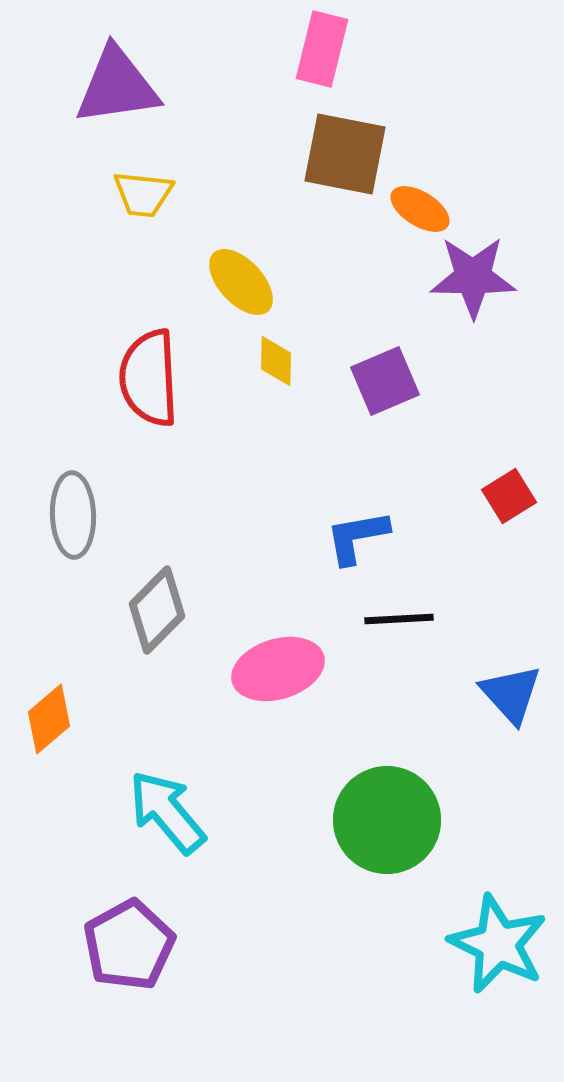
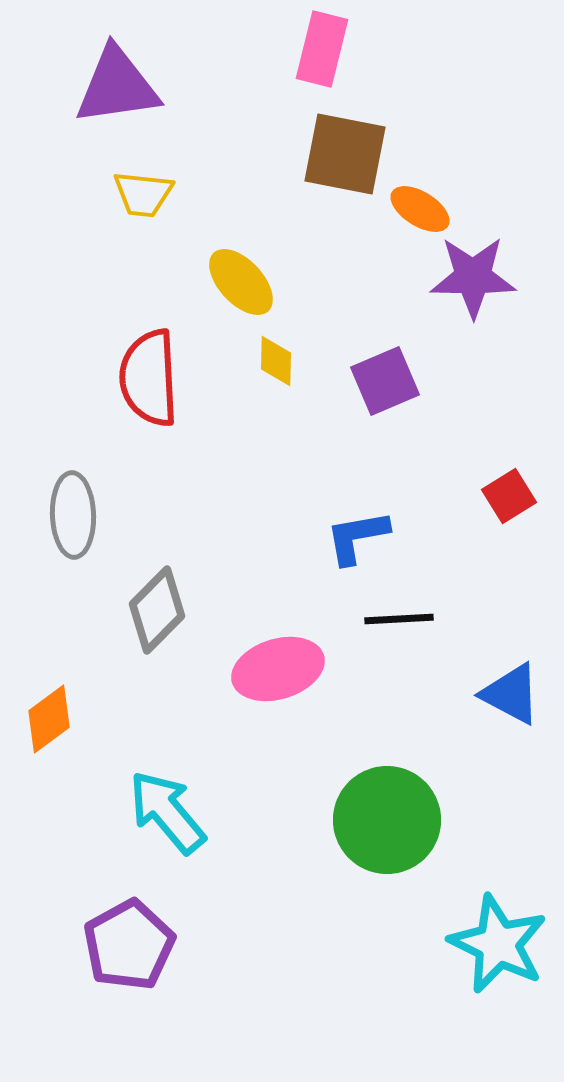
blue triangle: rotated 20 degrees counterclockwise
orange diamond: rotated 4 degrees clockwise
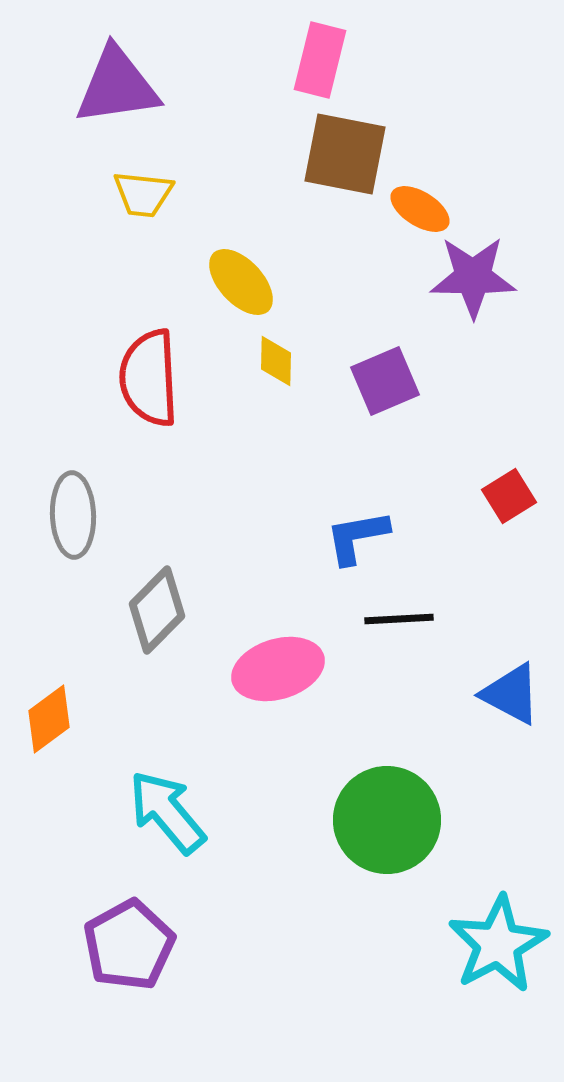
pink rectangle: moved 2 px left, 11 px down
cyan star: rotated 18 degrees clockwise
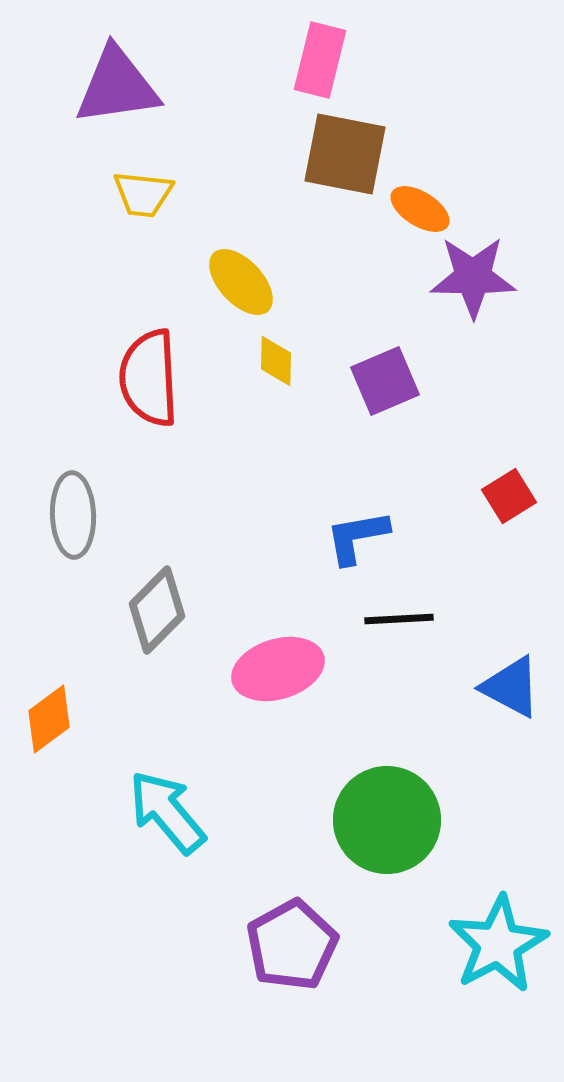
blue triangle: moved 7 px up
purple pentagon: moved 163 px right
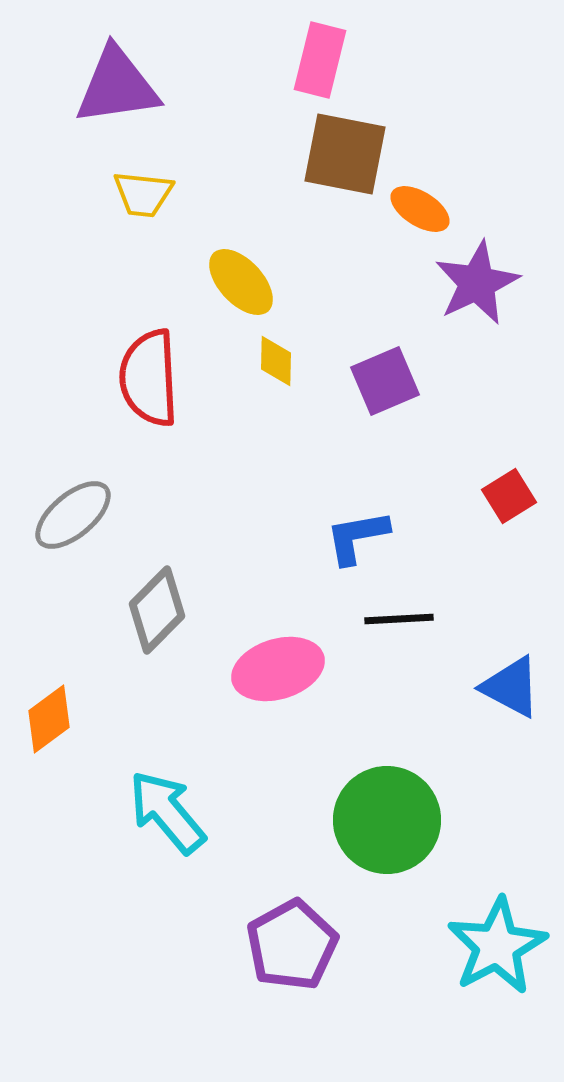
purple star: moved 4 px right, 6 px down; rotated 26 degrees counterclockwise
gray ellipse: rotated 52 degrees clockwise
cyan star: moved 1 px left, 2 px down
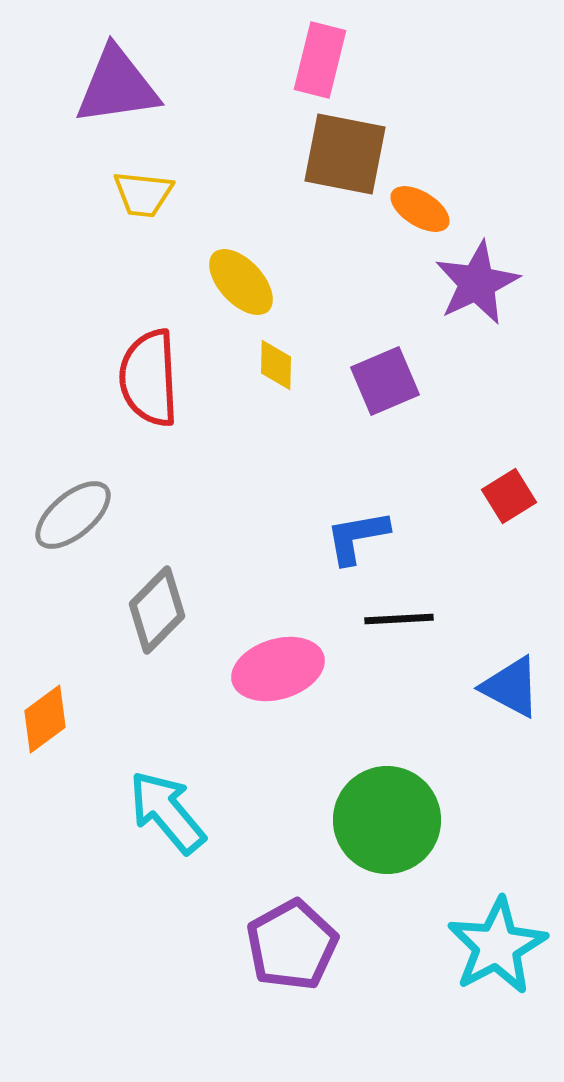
yellow diamond: moved 4 px down
orange diamond: moved 4 px left
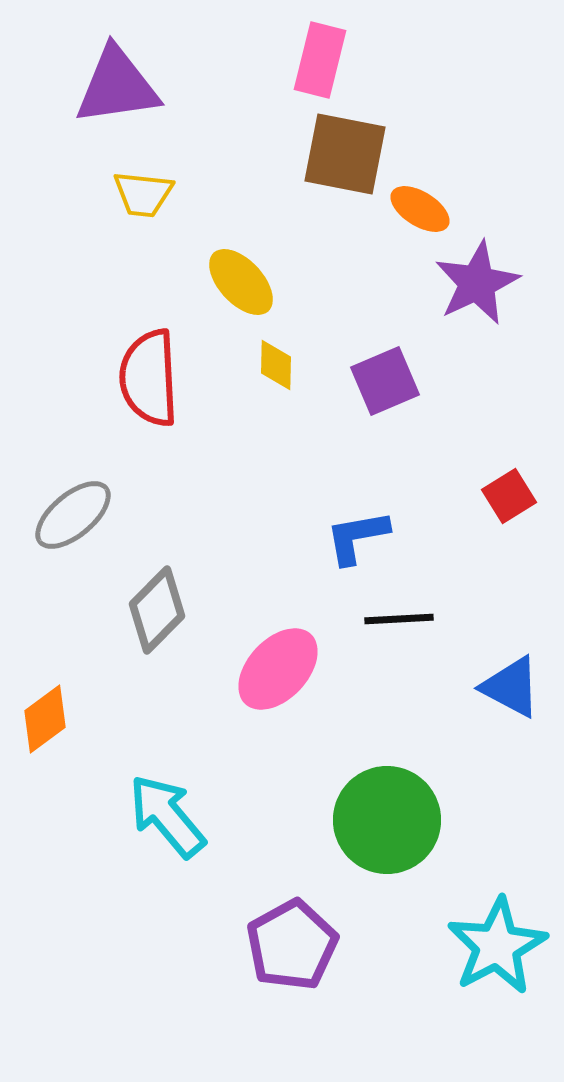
pink ellipse: rotated 30 degrees counterclockwise
cyan arrow: moved 4 px down
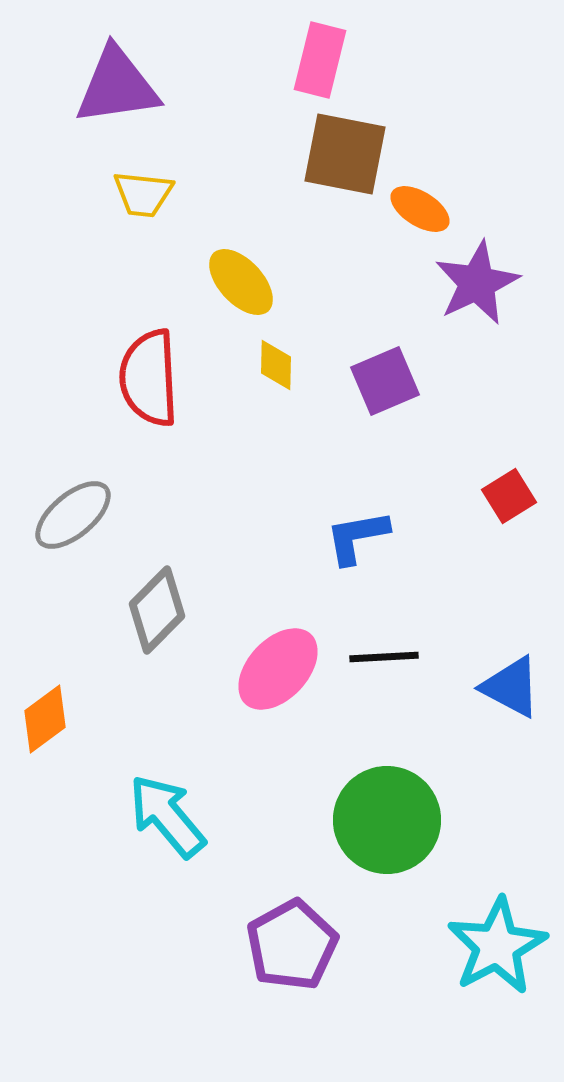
black line: moved 15 px left, 38 px down
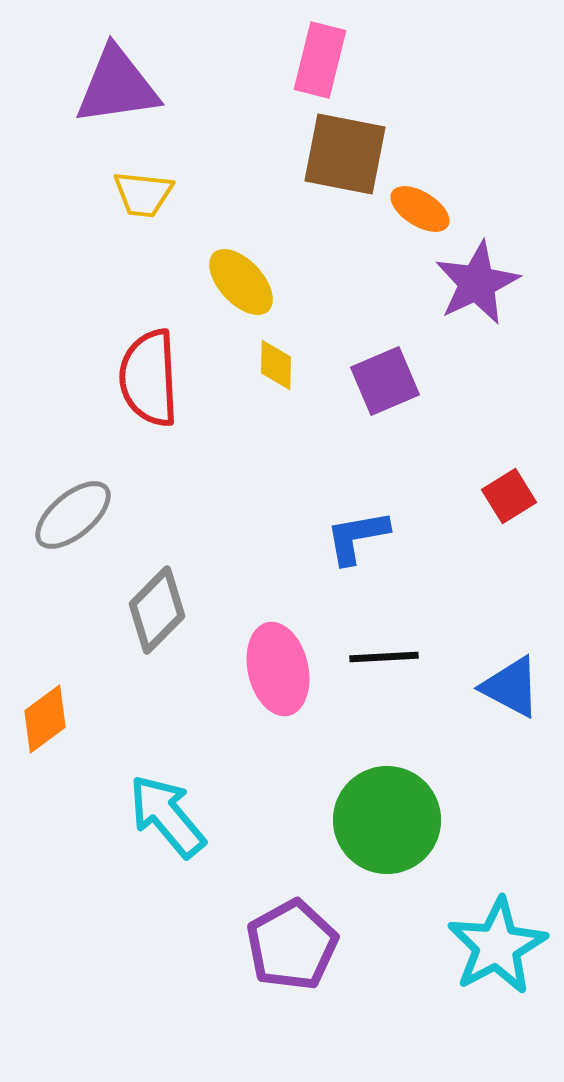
pink ellipse: rotated 56 degrees counterclockwise
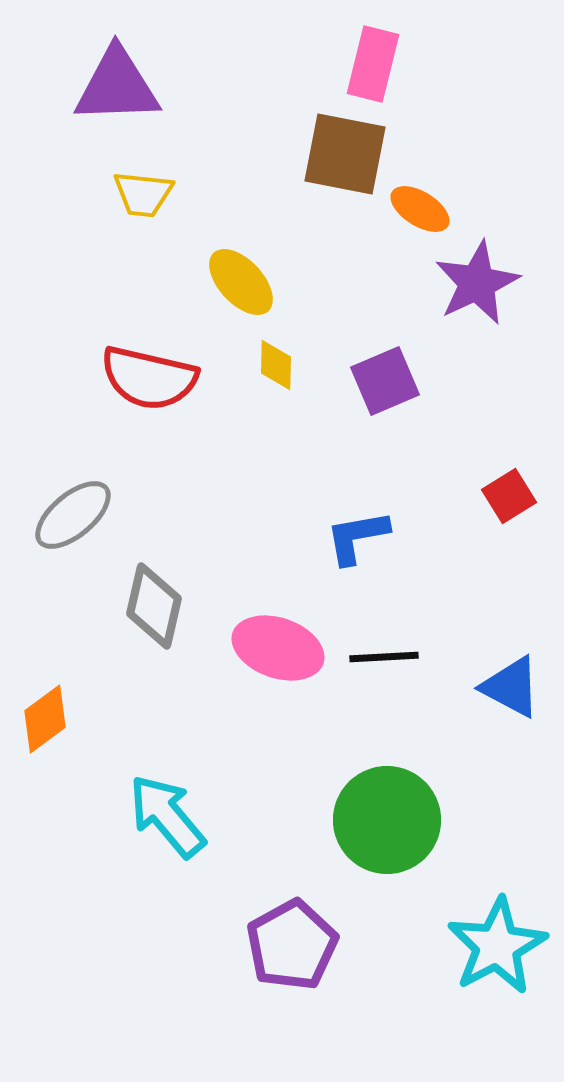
pink rectangle: moved 53 px right, 4 px down
purple triangle: rotated 6 degrees clockwise
red semicircle: rotated 74 degrees counterclockwise
gray diamond: moved 3 px left, 4 px up; rotated 32 degrees counterclockwise
pink ellipse: moved 21 px up; rotated 58 degrees counterclockwise
